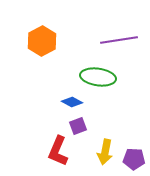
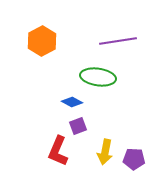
purple line: moved 1 px left, 1 px down
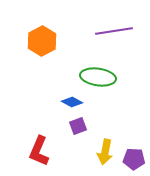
purple line: moved 4 px left, 10 px up
red L-shape: moved 19 px left
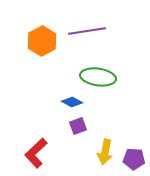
purple line: moved 27 px left
red L-shape: moved 3 px left, 2 px down; rotated 24 degrees clockwise
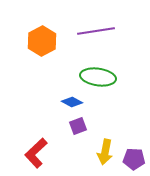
purple line: moved 9 px right
